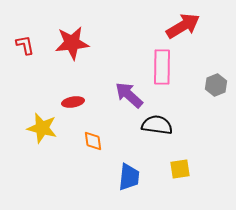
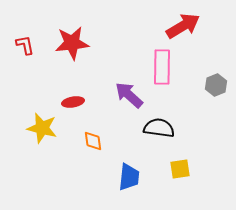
black semicircle: moved 2 px right, 3 px down
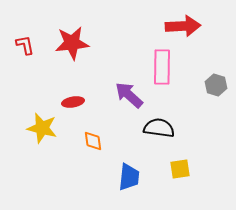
red arrow: rotated 28 degrees clockwise
gray hexagon: rotated 20 degrees counterclockwise
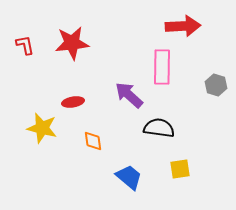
blue trapezoid: rotated 56 degrees counterclockwise
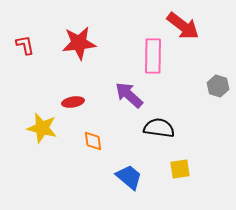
red arrow: rotated 40 degrees clockwise
red star: moved 7 px right
pink rectangle: moved 9 px left, 11 px up
gray hexagon: moved 2 px right, 1 px down
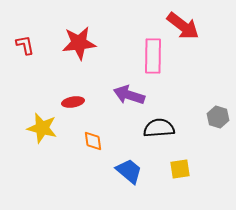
gray hexagon: moved 31 px down
purple arrow: rotated 24 degrees counterclockwise
black semicircle: rotated 12 degrees counterclockwise
blue trapezoid: moved 6 px up
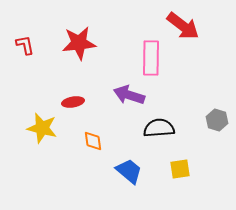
pink rectangle: moved 2 px left, 2 px down
gray hexagon: moved 1 px left, 3 px down
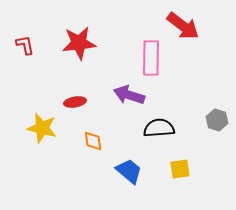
red ellipse: moved 2 px right
